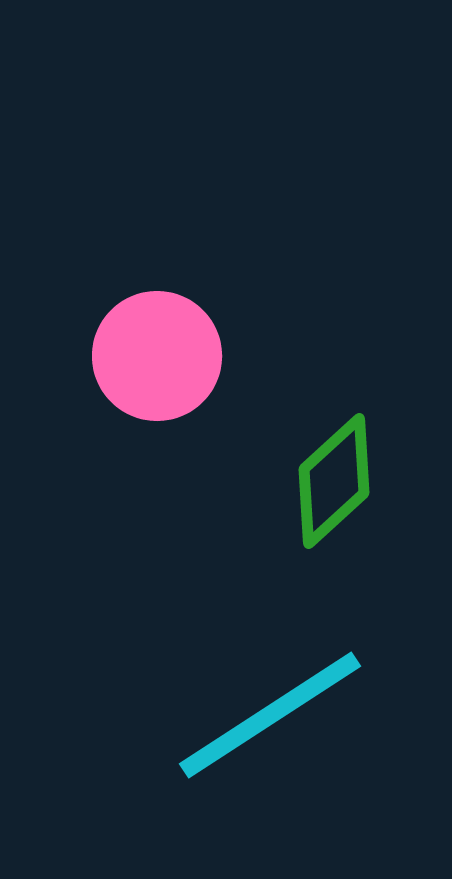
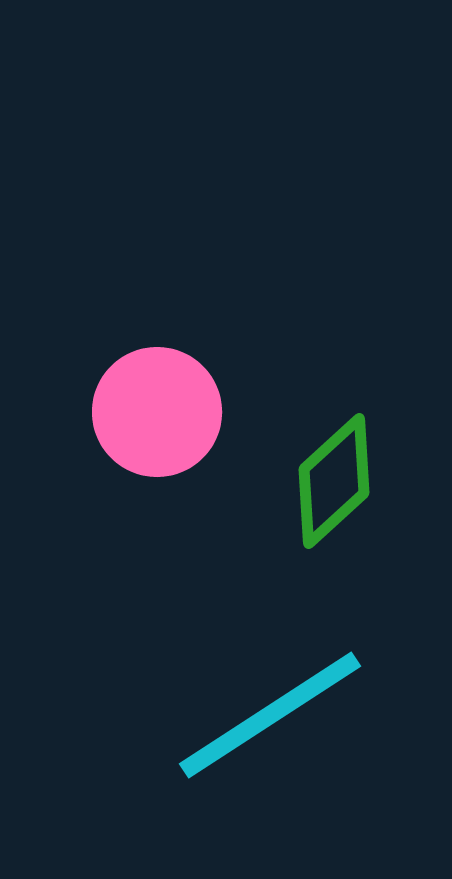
pink circle: moved 56 px down
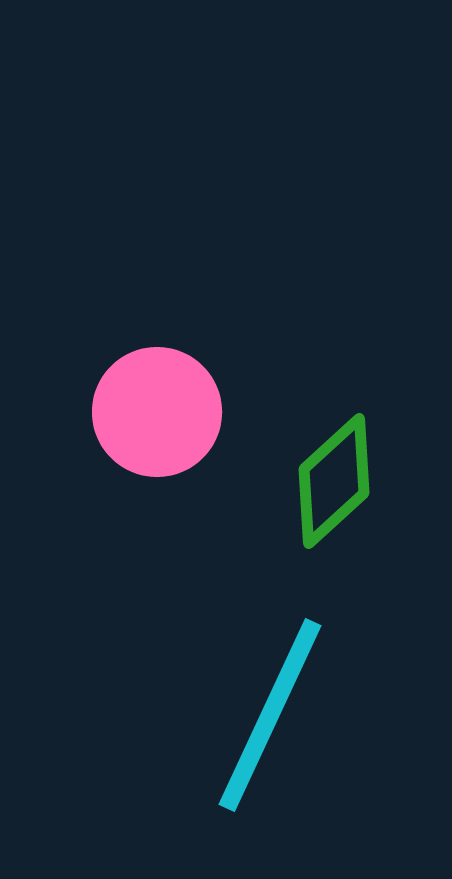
cyan line: rotated 32 degrees counterclockwise
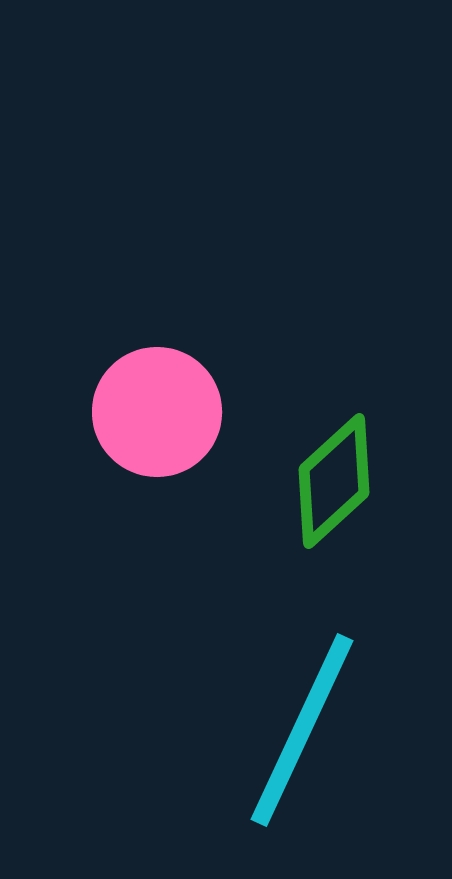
cyan line: moved 32 px right, 15 px down
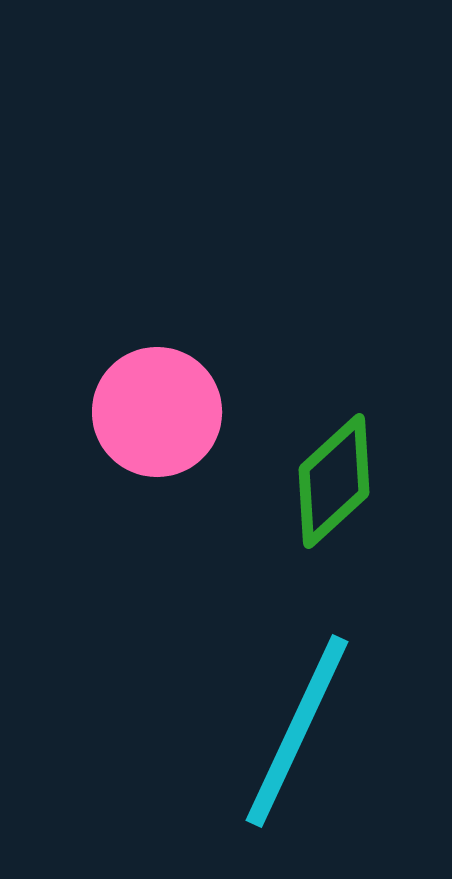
cyan line: moved 5 px left, 1 px down
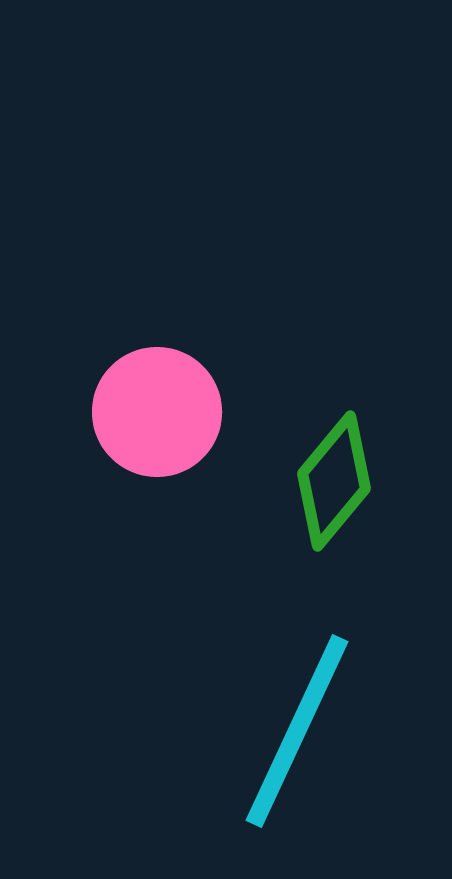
green diamond: rotated 8 degrees counterclockwise
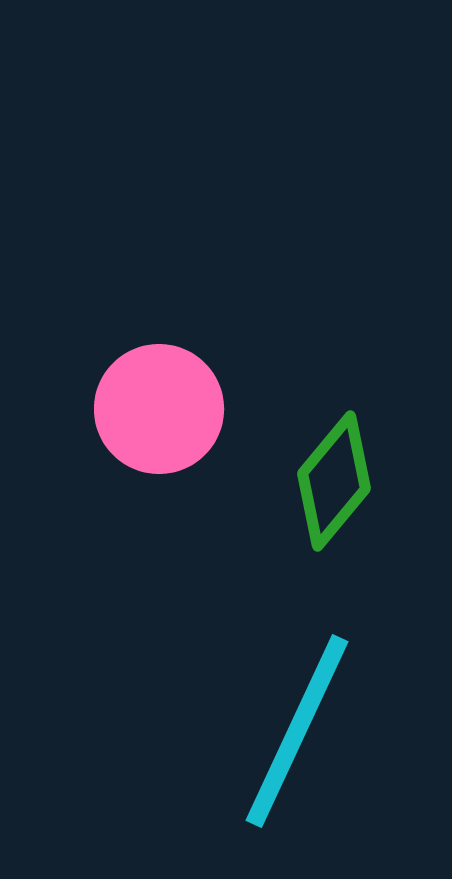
pink circle: moved 2 px right, 3 px up
